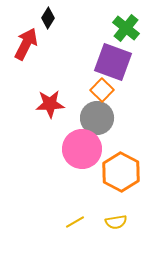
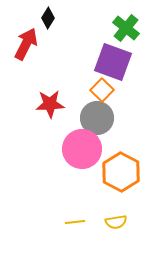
yellow line: rotated 24 degrees clockwise
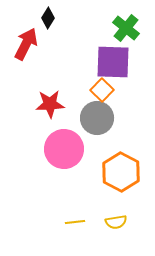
purple square: rotated 18 degrees counterclockwise
pink circle: moved 18 px left
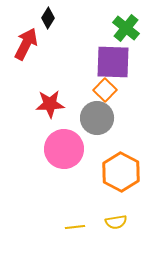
orange square: moved 3 px right
yellow line: moved 5 px down
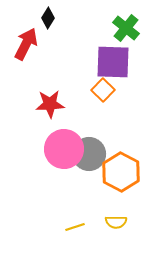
orange square: moved 2 px left
gray circle: moved 8 px left, 36 px down
yellow semicircle: rotated 10 degrees clockwise
yellow line: rotated 12 degrees counterclockwise
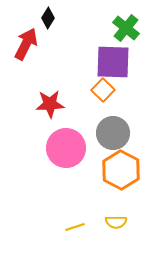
pink circle: moved 2 px right, 1 px up
gray circle: moved 24 px right, 21 px up
orange hexagon: moved 2 px up
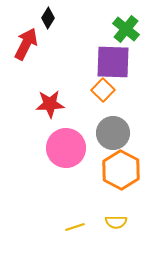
green cross: moved 1 px down
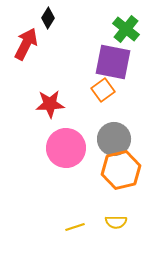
purple square: rotated 9 degrees clockwise
orange square: rotated 10 degrees clockwise
gray circle: moved 1 px right, 6 px down
orange hexagon: rotated 18 degrees clockwise
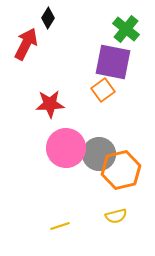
gray circle: moved 15 px left, 15 px down
yellow semicircle: moved 6 px up; rotated 15 degrees counterclockwise
yellow line: moved 15 px left, 1 px up
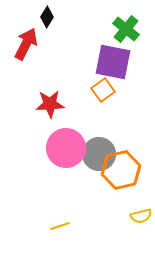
black diamond: moved 1 px left, 1 px up
yellow semicircle: moved 25 px right
